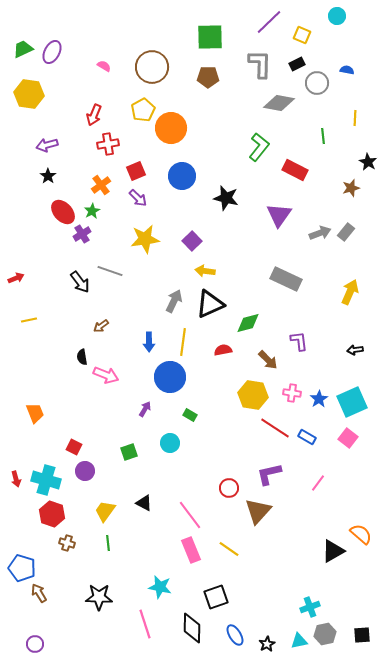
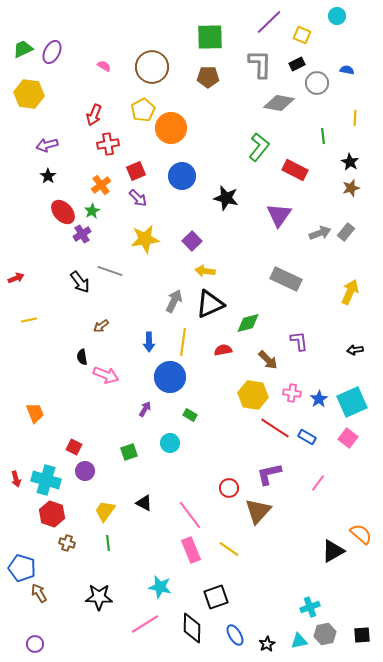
black star at (368, 162): moved 18 px left
pink line at (145, 624): rotated 76 degrees clockwise
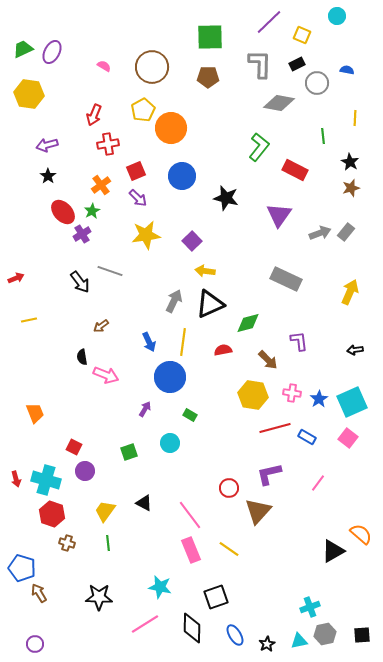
yellow star at (145, 239): moved 1 px right, 4 px up
blue arrow at (149, 342): rotated 24 degrees counterclockwise
red line at (275, 428): rotated 48 degrees counterclockwise
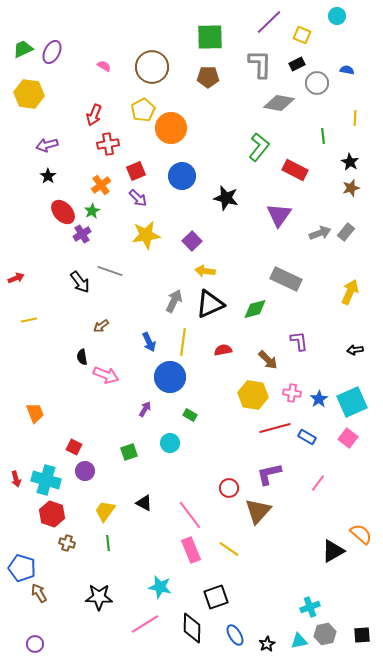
green diamond at (248, 323): moved 7 px right, 14 px up
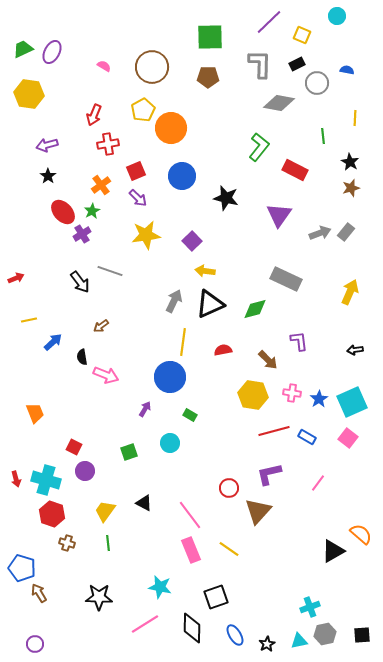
blue arrow at (149, 342): moved 96 px left; rotated 108 degrees counterclockwise
red line at (275, 428): moved 1 px left, 3 px down
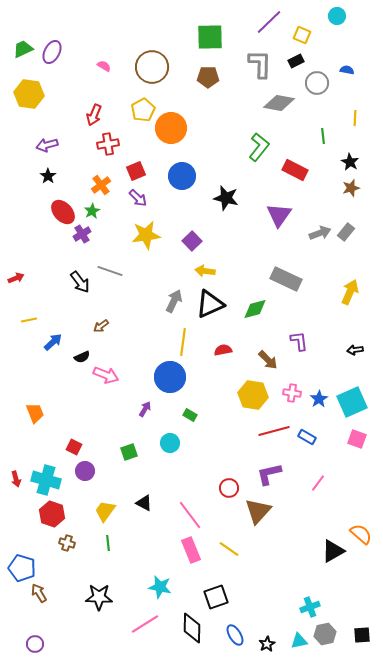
black rectangle at (297, 64): moved 1 px left, 3 px up
black semicircle at (82, 357): rotated 105 degrees counterclockwise
pink square at (348, 438): moved 9 px right, 1 px down; rotated 18 degrees counterclockwise
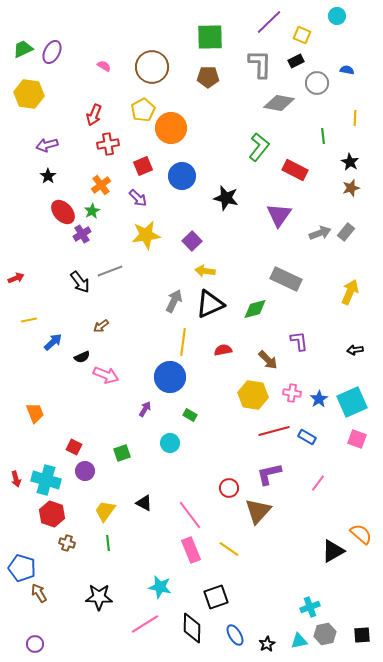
red square at (136, 171): moved 7 px right, 5 px up
gray line at (110, 271): rotated 40 degrees counterclockwise
green square at (129, 452): moved 7 px left, 1 px down
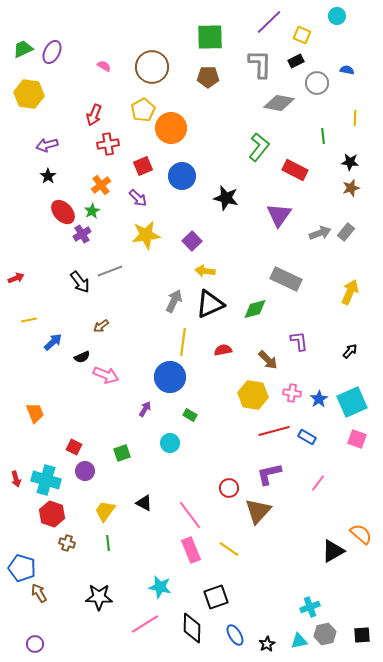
black star at (350, 162): rotated 24 degrees counterclockwise
black arrow at (355, 350): moved 5 px left, 1 px down; rotated 140 degrees clockwise
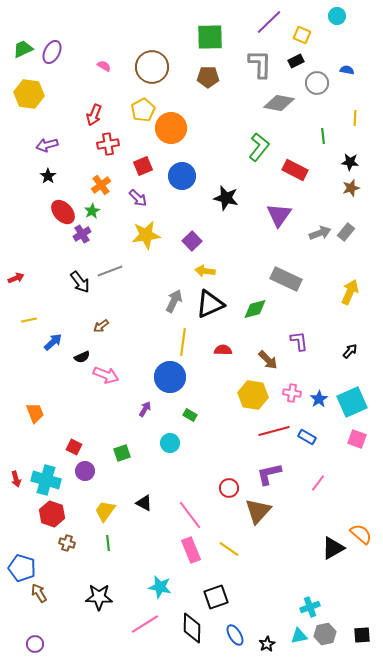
red semicircle at (223, 350): rotated 12 degrees clockwise
black triangle at (333, 551): moved 3 px up
cyan triangle at (299, 641): moved 5 px up
